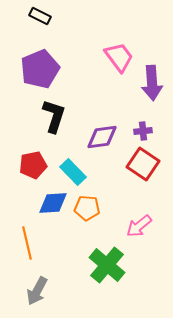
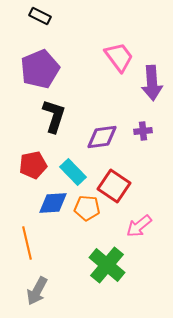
red square: moved 29 px left, 22 px down
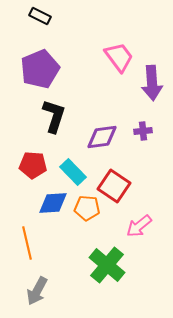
red pentagon: rotated 16 degrees clockwise
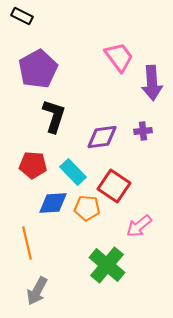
black rectangle: moved 18 px left
purple pentagon: moved 2 px left; rotated 6 degrees counterclockwise
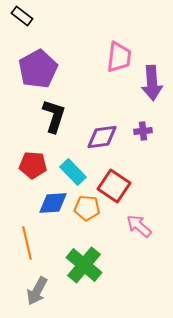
black rectangle: rotated 10 degrees clockwise
pink trapezoid: rotated 44 degrees clockwise
pink arrow: rotated 80 degrees clockwise
green cross: moved 23 px left
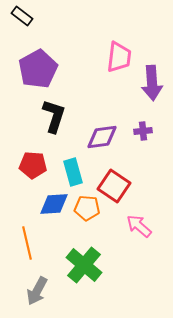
cyan rectangle: rotated 28 degrees clockwise
blue diamond: moved 1 px right, 1 px down
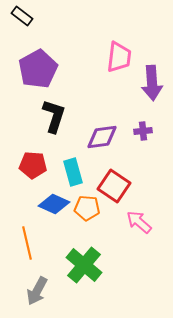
blue diamond: rotated 28 degrees clockwise
pink arrow: moved 4 px up
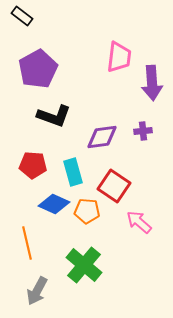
black L-shape: rotated 92 degrees clockwise
orange pentagon: moved 3 px down
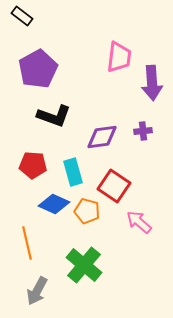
orange pentagon: rotated 10 degrees clockwise
